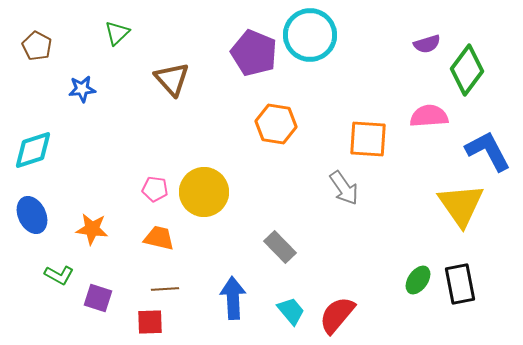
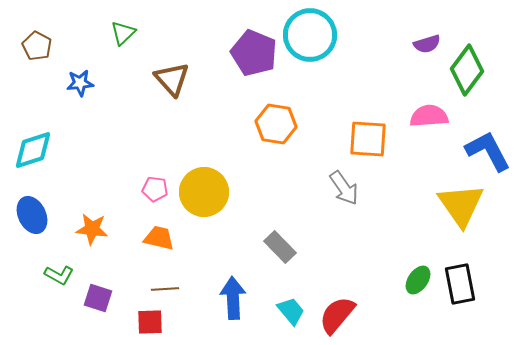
green triangle: moved 6 px right
blue star: moved 2 px left, 6 px up
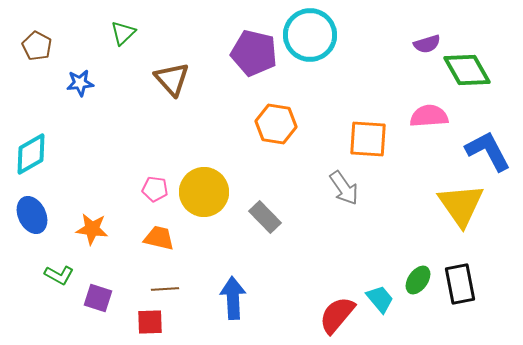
purple pentagon: rotated 9 degrees counterclockwise
green diamond: rotated 66 degrees counterclockwise
cyan diamond: moved 2 px left, 4 px down; rotated 12 degrees counterclockwise
gray rectangle: moved 15 px left, 30 px up
cyan trapezoid: moved 89 px right, 12 px up
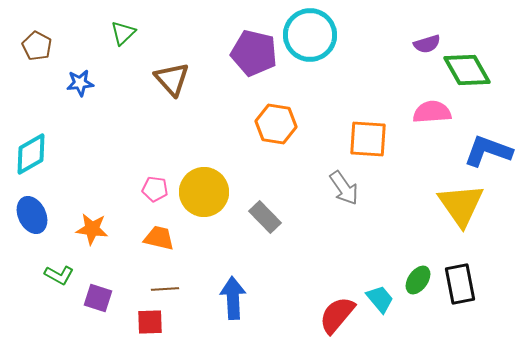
pink semicircle: moved 3 px right, 4 px up
blue L-shape: rotated 42 degrees counterclockwise
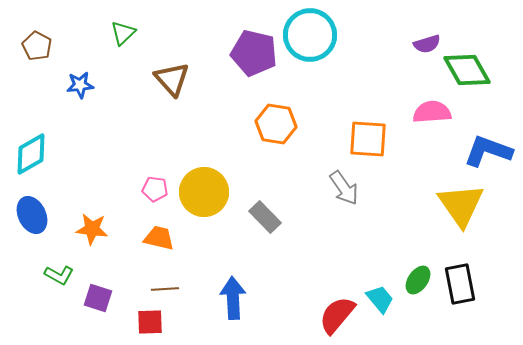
blue star: moved 2 px down
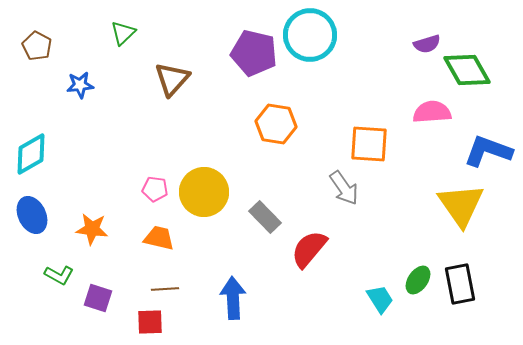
brown triangle: rotated 24 degrees clockwise
orange square: moved 1 px right, 5 px down
cyan trapezoid: rotated 8 degrees clockwise
red semicircle: moved 28 px left, 66 px up
